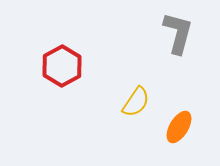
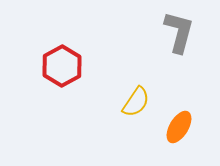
gray L-shape: moved 1 px right, 1 px up
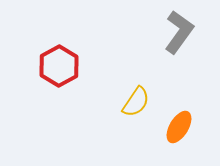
gray L-shape: rotated 21 degrees clockwise
red hexagon: moved 3 px left
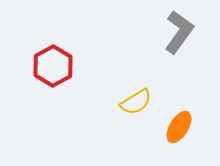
red hexagon: moved 6 px left
yellow semicircle: rotated 24 degrees clockwise
